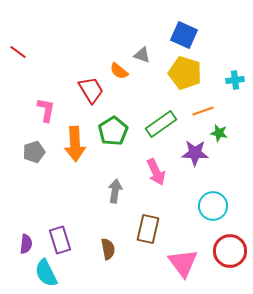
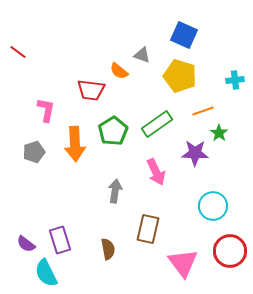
yellow pentagon: moved 5 px left, 3 px down
red trapezoid: rotated 128 degrees clockwise
green rectangle: moved 4 px left
green star: rotated 24 degrees clockwise
purple semicircle: rotated 120 degrees clockwise
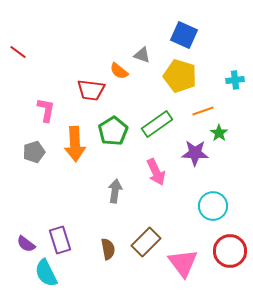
brown rectangle: moved 2 px left, 13 px down; rotated 32 degrees clockwise
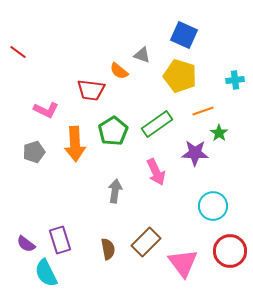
pink L-shape: rotated 105 degrees clockwise
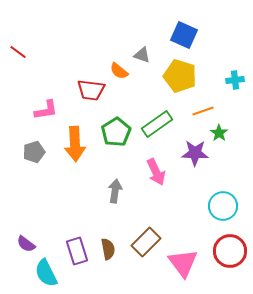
pink L-shape: rotated 35 degrees counterclockwise
green pentagon: moved 3 px right, 1 px down
cyan circle: moved 10 px right
purple rectangle: moved 17 px right, 11 px down
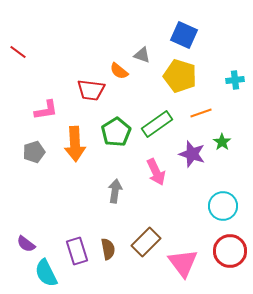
orange line: moved 2 px left, 2 px down
green star: moved 3 px right, 9 px down
purple star: moved 3 px left, 1 px down; rotated 16 degrees clockwise
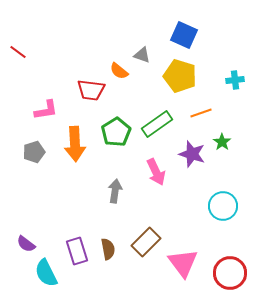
red circle: moved 22 px down
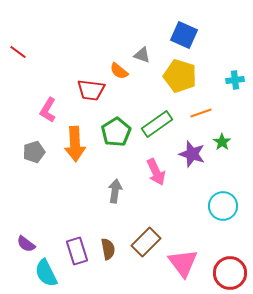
pink L-shape: moved 2 px right; rotated 130 degrees clockwise
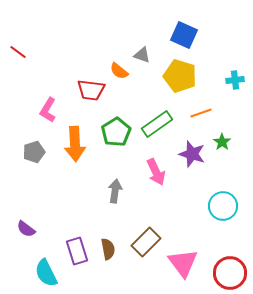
purple semicircle: moved 15 px up
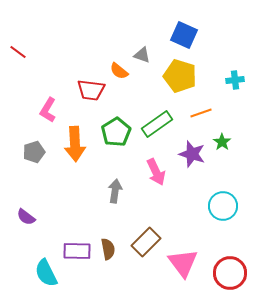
purple semicircle: moved 12 px up
purple rectangle: rotated 72 degrees counterclockwise
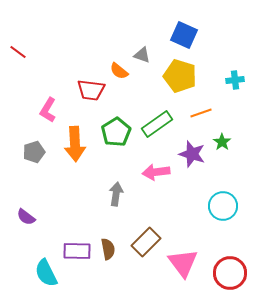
pink arrow: rotated 108 degrees clockwise
gray arrow: moved 1 px right, 3 px down
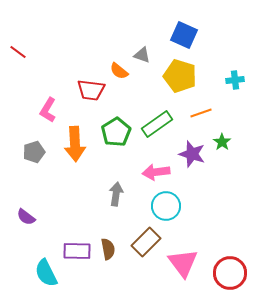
cyan circle: moved 57 px left
